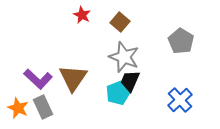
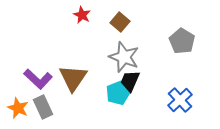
gray pentagon: moved 1 px right
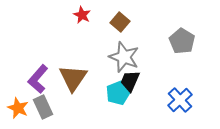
purple L-shape: rotated 88 degrees clockwise
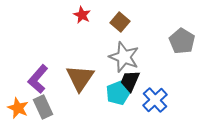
brown triangle: moved 7 px right
blue cross: moved 25 px left
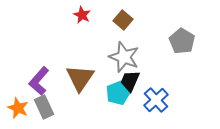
brown square: moved 3 px right, 2 px up
purple L-shape: moved 1 px right, 2 px down
blue cross: moved 1 px right
gray rectangle: moved 1 px right
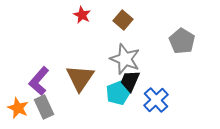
gray star: moved 1 px right, 2 px down
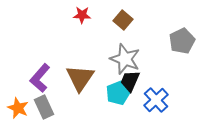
red star: rotated 24 degrees counterclockwise
gray pentagon: rotated 15 degrees clockwise
purple L-shape: moved 1 px right, 3 px up
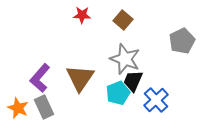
black trapezoid: moved 3 px right
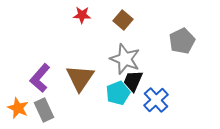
gray rectangle: moved 3 px down
